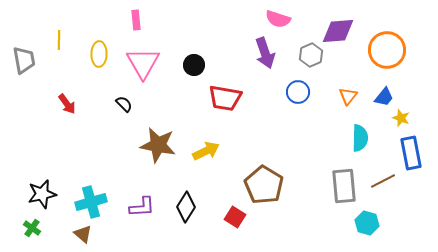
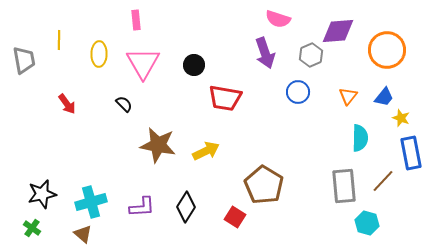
brown line: rotated 20 degrees counterclockwise
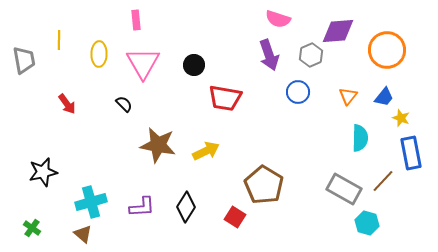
purple arrow: moved 4 px right, 2 px down
gray rectangle: moved 3 px down; rotated 56 degrees counterclockwise
black star: moved 1 px right, 22 px up
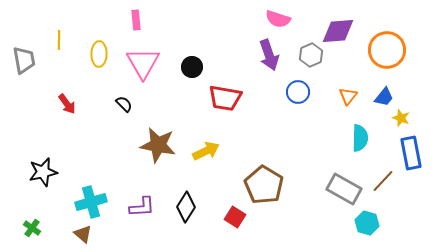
black circle: moved 2 px left, 2 px down
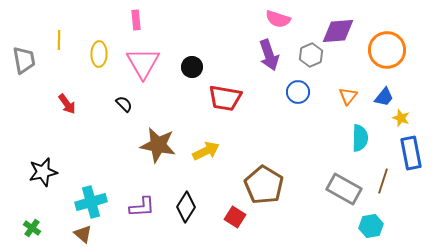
brown line: rotated 25 degrees counterclockwise
cyan hexagon: moved 4 px right, 3 px down; rotated 25 degrees counterclockwise
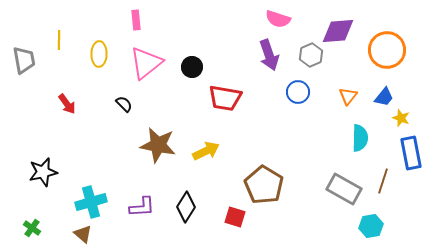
pink triangle: moved 3 px right; rotated 21 degrees clockwise
red square: rotated 15 degrees counterclockwise
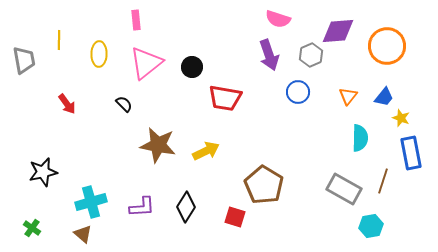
orange circle: moved 4 px up
